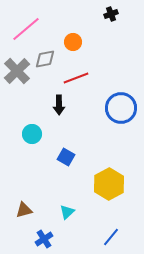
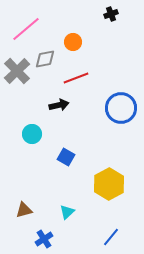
black arrow: rotated 102 degrees counterclockwise
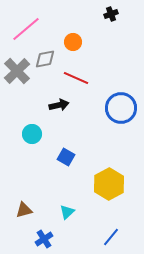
red line: rotated 45 degrees clockwise
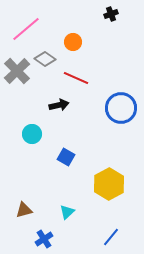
gray diamond: rotated 45 degrees clockwise
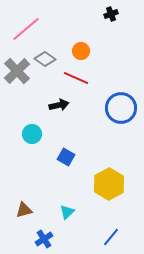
orange circle: moved 8 px right, 9 px down
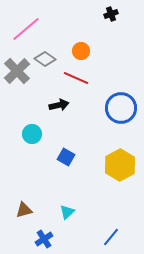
yellow hexagon: moved 11 px right, 19 px up
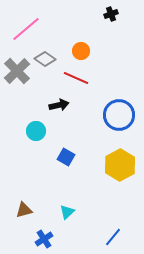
blue circle: moved 2 px left, 7 px down
cyan circle: moved 4 px right, 3 px up
blue line: moved 2 px right
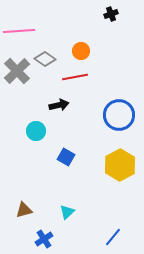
pink line: moved 7 px left, 2 px down; rotated 36 degrees clockwise
red line: moved 1 px left, 1 px up; rotated 35 degrees counterclockwise
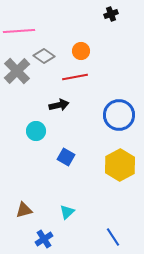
gray diamond: moved 1 px left, 3 px up
blue line: rotated 72 degrees counterclockwise
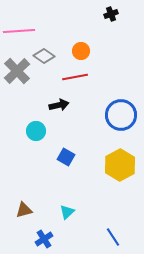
blue circle: moved 2 px right
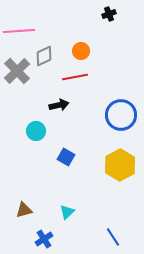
black cross: moved 2 px left
gray diamond: rotated 60 degrees counterclockwise
